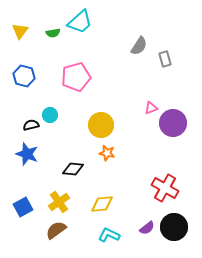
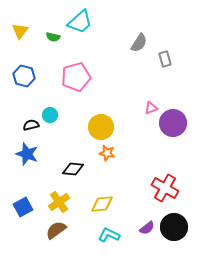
green semicircle: moved 4 px down; rotated 24 degrees clockwise
gray semicircle: moved 3 px up
yellow circle: moved 2 px down
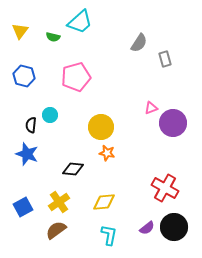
black semicircle: rotated 70 degrees counterclockwise
yellow diamond: moved 2 px right, 2 px up
cyan L-shape: rotated 75 degrees clockwise
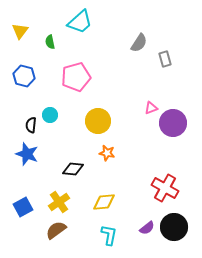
green semicircle: moved 3 px left, 5 px down; rotated 64 degrees clockwise
yellow circle: moved 3 px left, 6 px up
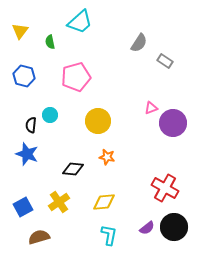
gray rectangle: moved 2 px down; rotated 42 degrees counterclockwise
orange star: moved 4 px down
brown semicircle: moved 17 px left, 7 px down; rotated 20 degrees clockwise
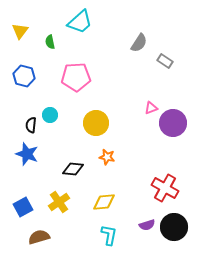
pink pentagon: rotated 12 degrees clockwise
yellow circle: moved 2 px left, 2 px down
purple semicircle: moved 3 px up; rotated 21 degrees clockwise
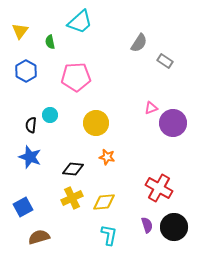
blue hexagon: moved 2 px right, 5 px up; rotated 15 degrees clockwise
blue star: moved 3 px right, 3 px down
red cross: moved 6 px left
yellow cross: moved 13 px right, 4 px up; rotated 10 degrees clockwise
purple semicircle: rotated 91 degrees counterclockwise
